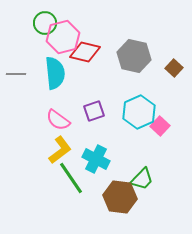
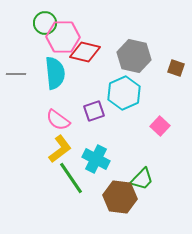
pink hexagon: rotated 16 degrees clockwise
brown square: moved 2 px right; rotated 24 degrees counterclockwise
cyan hexagon: moved 15 px left, 19 px up
yellow L-shape: moved 1 px up
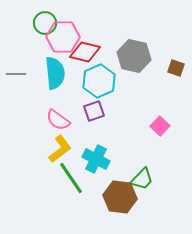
cyan hexagon: moved 25 px left, 12 px up
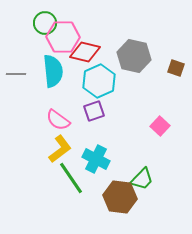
cyan semicircle: moved 2 px left, 2 px up
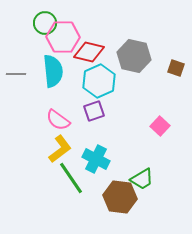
red diamond: moved 4 px right
green trapezoid: rotated 15 degrees clockwise
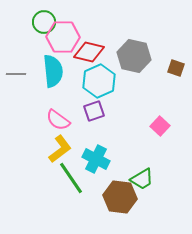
green circle: moved 1 px left, 1 px up
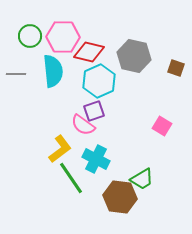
green circle: moved 14 px left, 14 px down
pink semicircle: moved 25 px right, 5 px down
pink square: moved 2 px right; rotated 12 degrees counterclockwise
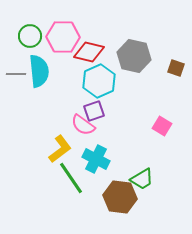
cyan semicircle: moved 14 px left
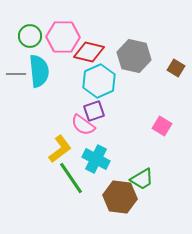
brown square: rotated 12 degrees clockwise
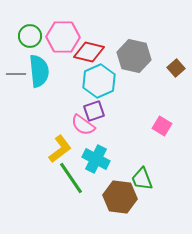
brown square: rotated 18 degrees clockwise
green trapezoid: rotated 100 degrees clockwise
